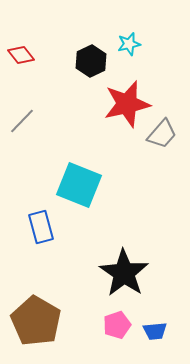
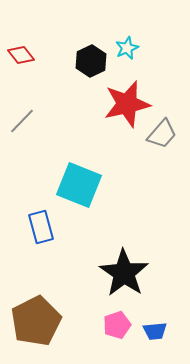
cyan star: moved 2 px left, 4 px down; rotated 10 degrees counterclockwise
brown pentagon: rotated 15 degrees clockwise
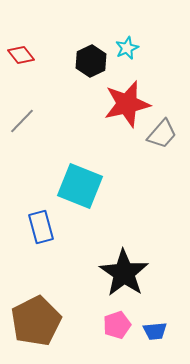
cyan square: moved 1 px right, 1 px down
